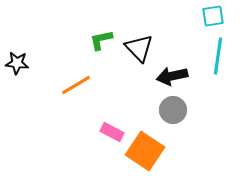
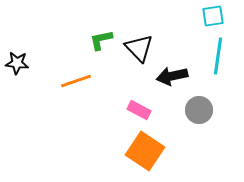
orange line: moved 4 px up; rotated 12 degrees clockwise
gray circle: moved 26 px right
pink rectangle: moved 27 px right, 22 px up
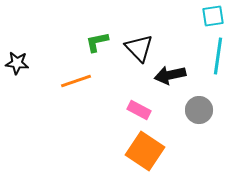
green L-shape: moved 4 px left, 2 px down
black arrow: moved 2 px left, 1 px up
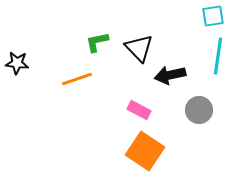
orange line: moved 1 px right, 2 px up
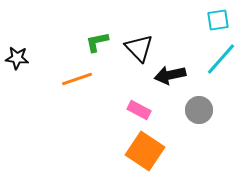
cyan square: moved 5 px right, 4 px down
cyan line: moved 3 px right, 3 px down; rotated 33 degrees clockwise
black star: moved 5 px up
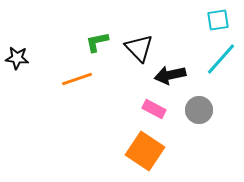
pink rectangle: moved 15 px right, 1 px up
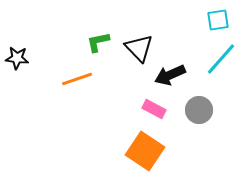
green L-shape: moved 1 px right
black arrow: rotated 12 degrees counterclockwise
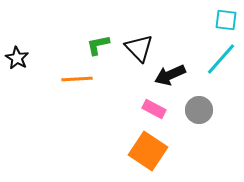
cyan square: moved 8 px right; rotated 15 degrees clockwise
green L-shape: moved 3 px down
black star: rotated 25 degrees clockwise
orange line: rotated 16 degrees clockwise
orange square: moved 3 px right
